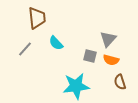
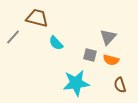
brown trapezoid: rotated 70 degrees counterclockwise
gray triangle: moved 2 px up
gray line: moved 12 px left, 12 px up
gray square: moved 1 px up
brown semicircle: moved 3 px down
cyan star: moved 3 px up
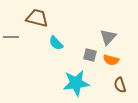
gray line: moved 2 px left; rotated 49 degrees clockwise
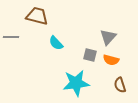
brown trapezoid: moved 2 px up
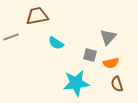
brown trapezoid: rotated 25 degrees counterclockwise
gray line: rotated 21 degrees counterclockwise
cyan semicircle: rotated 14 degrees counterclockwise
orange semicircle: moved 3 px down; rotated 28 degrees counterclockwise
brown semicircle: moved 3 px left, 1 px up
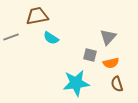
cyan semicircle: moved 5 px left, 5 px up
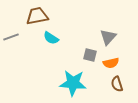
cyan star: moved 3 px left; rotated 12 degrees clockwise
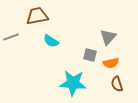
cyan semicircle: moved 3 px down
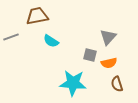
orange semicircle: moved 2 px left
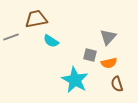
brown trapezoid: moved 1 px left, 3 px down
cyan star: moved 2 px right, 3 px up; rotated 24 degrees clockwise
